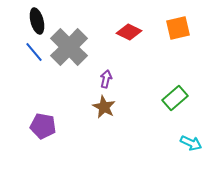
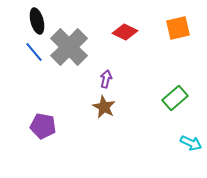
red diamond: moved 4 px left
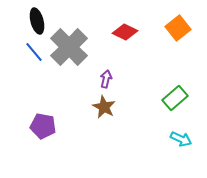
orange square: rotated 25 degrees counterclockwise
cyan arrow: moved 10 px left, 4 px up
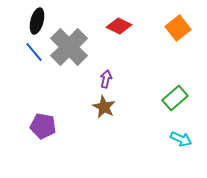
black ellipse: rotated 30 degrees clockwise
red diamond: moved 6 px left, 6 px up
